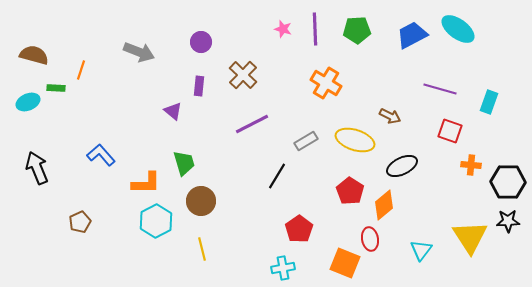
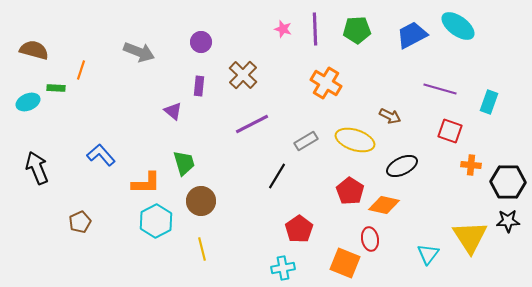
cyan ellipse at (458, 29): moved 3 px up
brown semicircle at (34, 55): moved 5 px up
orange diamond at (384, 205): rotated 52 degrees clockwise
cyan triangle at (421, 250): moved 7 px right, 4 px down
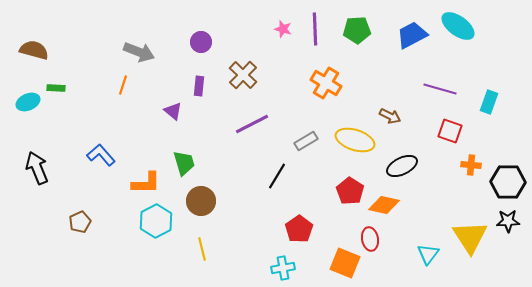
orange line at (81, 70): moved 42 px right, 15 px down
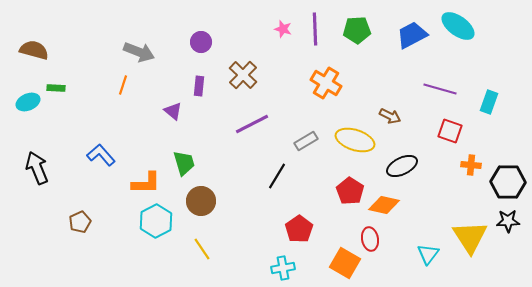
yellow line at (202, 249): rotated 20 degrees counterclockwise
orange square at (345, 263): rotated 8 degrees clockwise
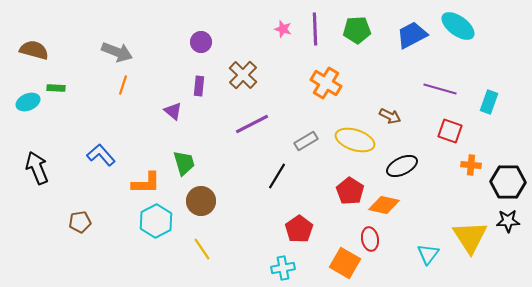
gray arrow at (139, 52): moved 22 px left
brown pentagon at (80, 222): rotated 15 degrees clockwise
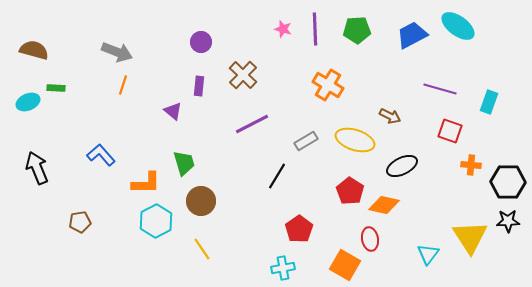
orange cross at (326, 83): moved 2 px right, 2 px down
orange square at (345, 263): moved 2 px down
